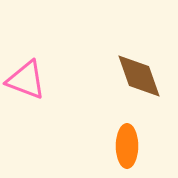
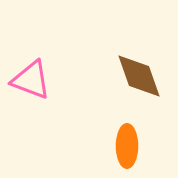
pink triangle: moved 5 px right
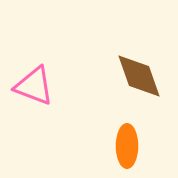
pink triangle: moved 3 px right, 6 px down
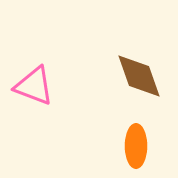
orange ellipse: moved 9 px right
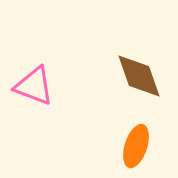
orange ellipse: rotated 18 degrees clockwise
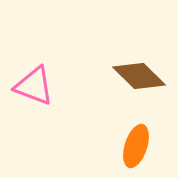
brown diamond: rotated 26 degrees counterclockwise
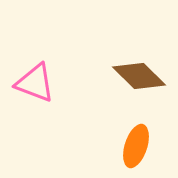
pink triangle: moved 1 px right, 3 px up
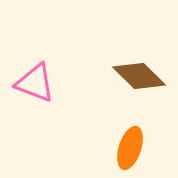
orange ellipse: moved 6 px left, 2 px down
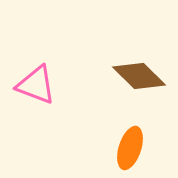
pink triangle: moved 1 px right, 2 px down
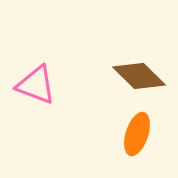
orange ellipse: moved 7 px right, 14 px up
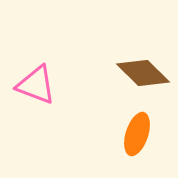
brown diamond: moved 4 px right, 3 px up
